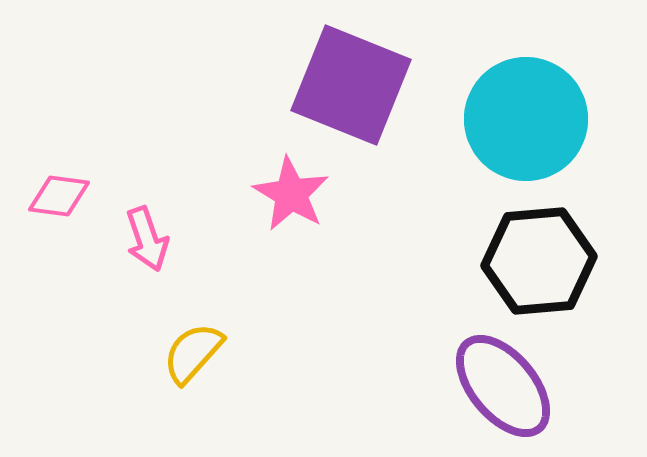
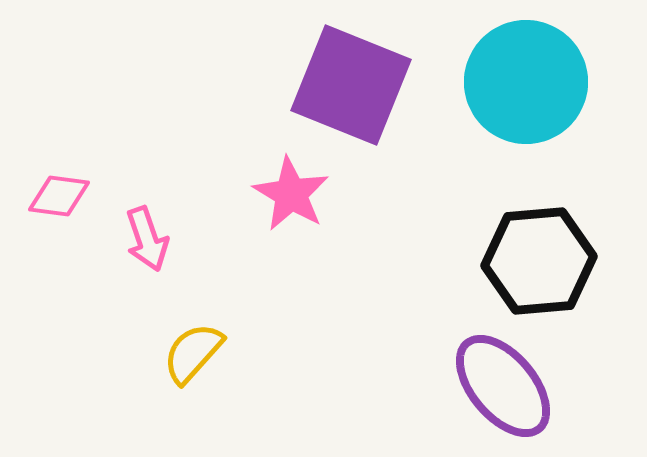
cyan circle: moved 37 px up
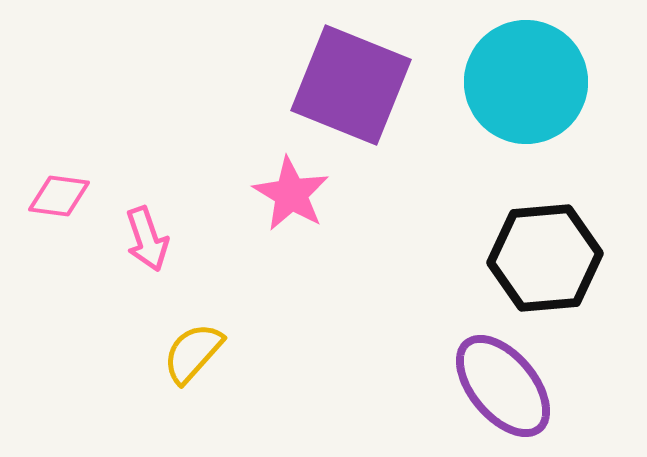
black hexagon: moved 6 px right, 3 px up
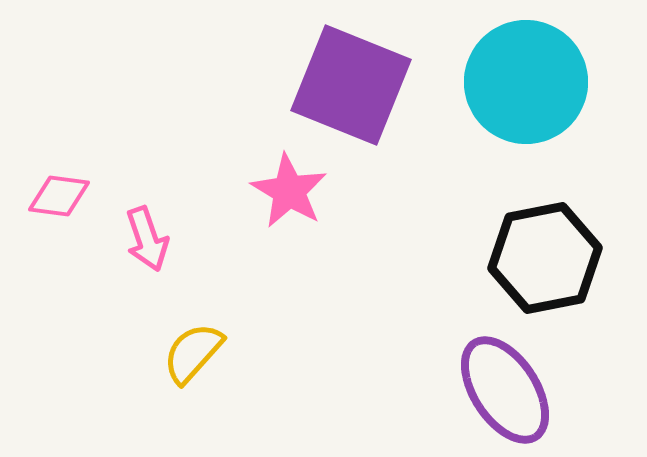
pink star: moved 2 px left, 3 px up
black hexagon: rotated 6 degrees counterclockwise
purple ellipse: moved 2 px right, 4 px down; rotated 7 degrees clockwise
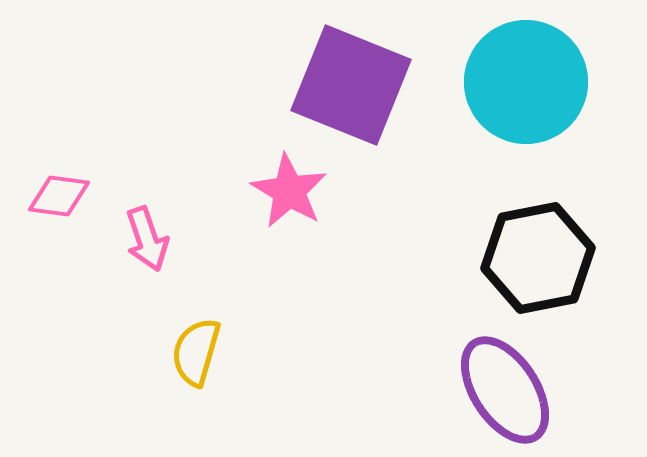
black hexagon: moved 7 px left
yellow semicircle: moved 3 px right, 1 px up; rotated 26 degrees counterclockwise
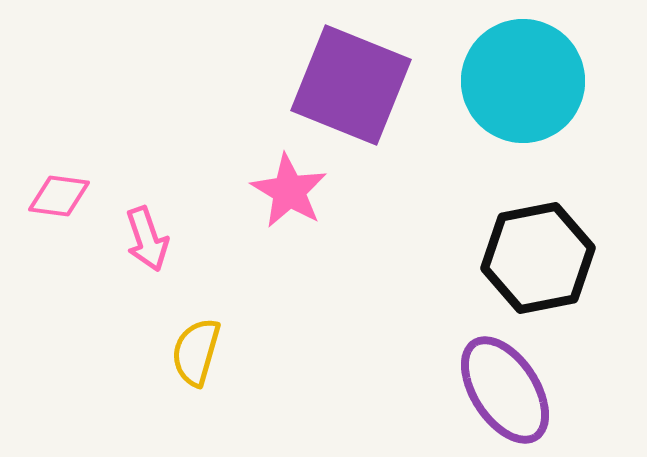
cyan circle: moved 3 px left, 1 px up
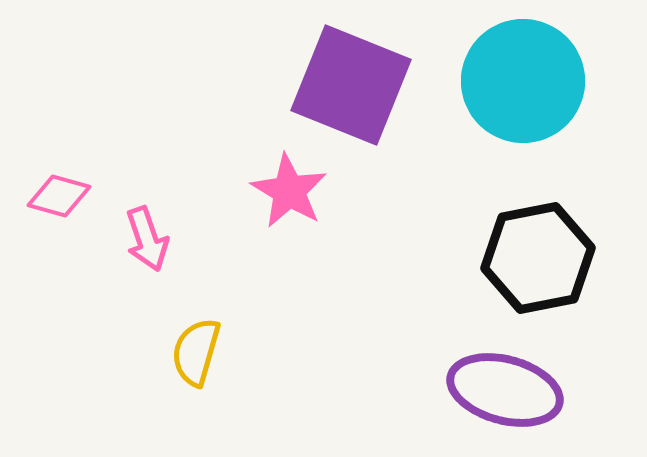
pink diamond: rotated 8 degrees clockwise
purple ellipse: rotated 42 degrees counterclockwise
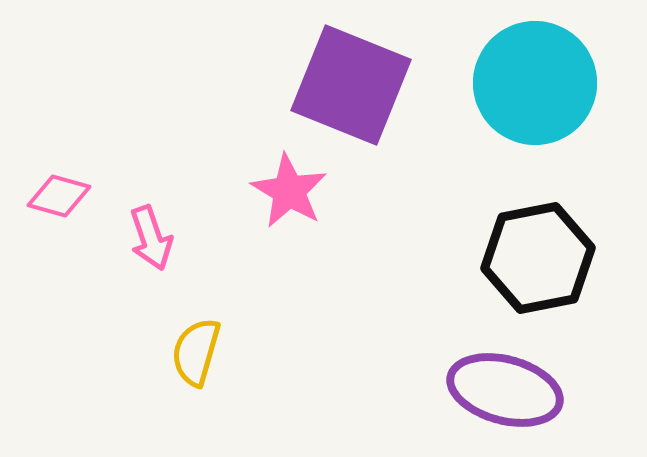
cyan circle: moved 12 px right, 2 px down
pink arrow: moved 4 px right, 1 px up
